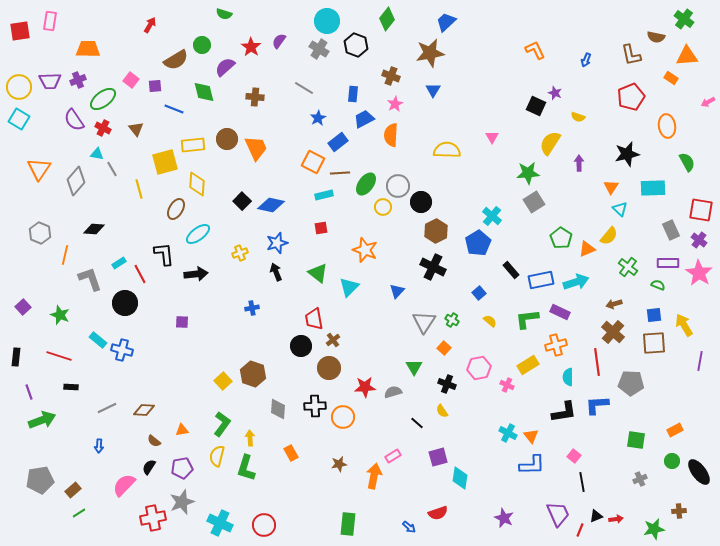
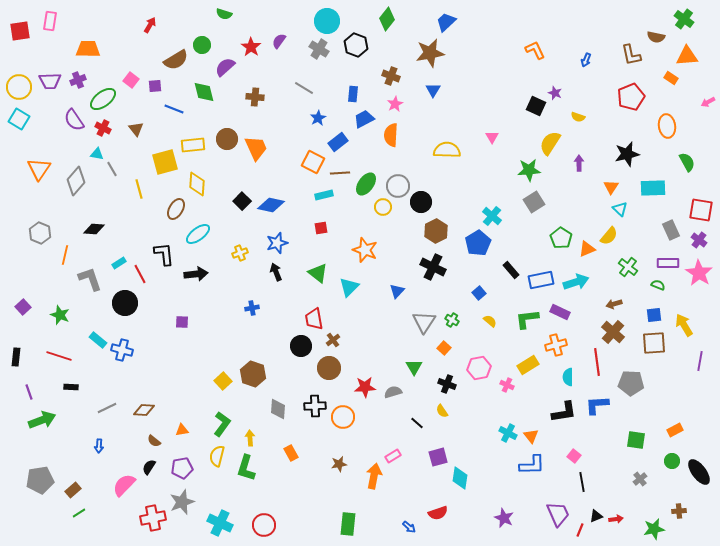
green star at (528, 173): moved 1 px right, 3 px up
gray cross at (640, 479): rotated 16 degrees counterclockwise
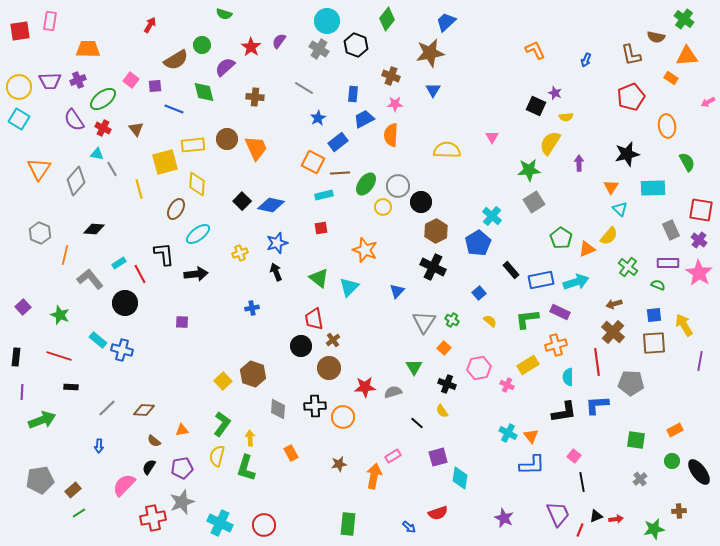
pink star at (395, 104): rotated 28 degrees clockwise
yellow semicircle at (578, 117): moved 12 px left; rotated 24 degrees counterclockwise
green triangle at (318, 273): moved 1 px right, 5 px down
gray L-shape at (90, 279): rotated 20 degrees counterclockwise
purple line at (29, 392): moved 7 px left; rotated 21 degrees clockwise
gray line at (107, 408): rotated 18 degrees counterclockwise
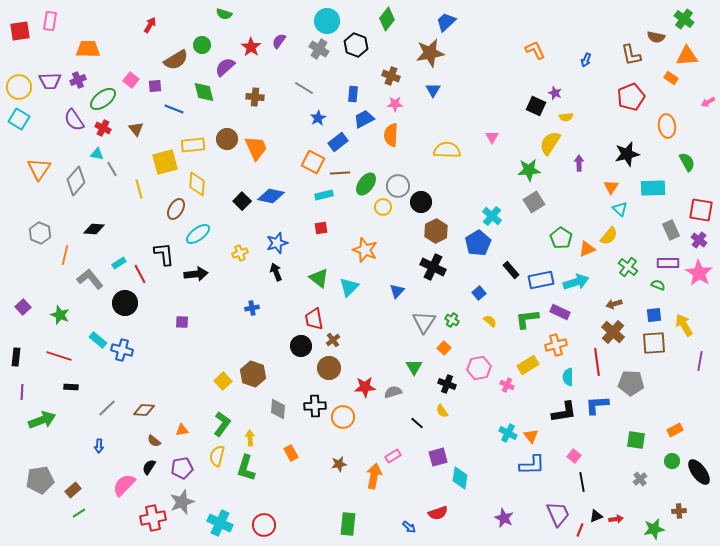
blue diamond at (271, 205): moved 9 px up
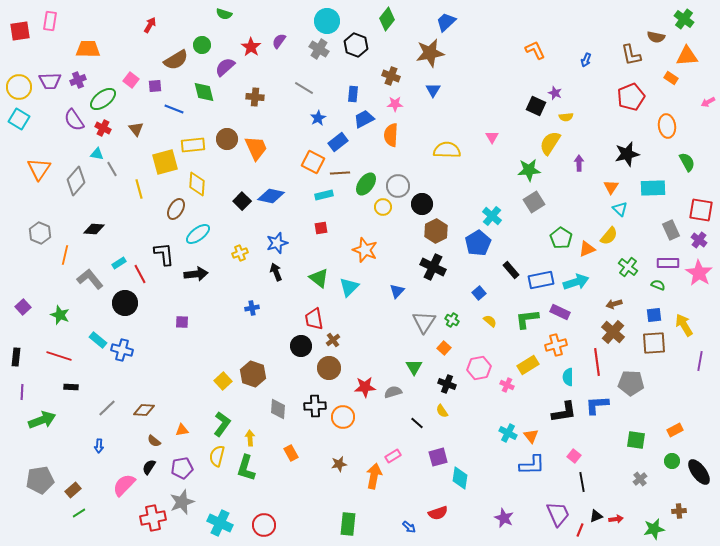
black circle at (421, 202): moved 1 px right, 2 px down
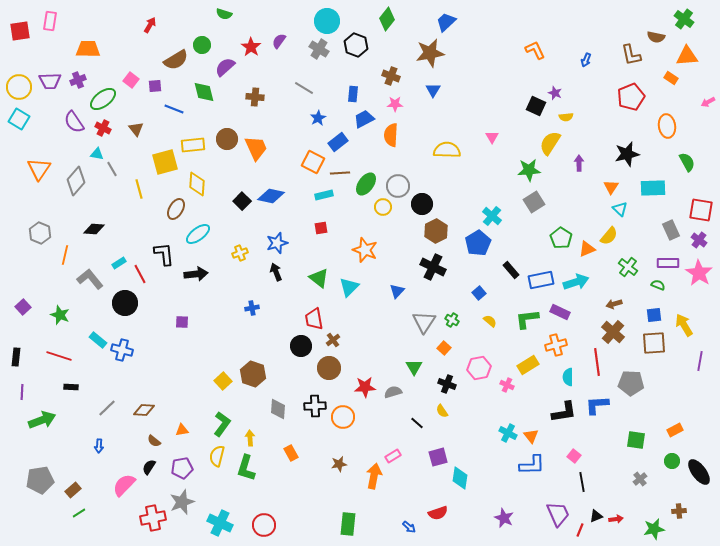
purple semicircle at (74, 120): moved 2 px down
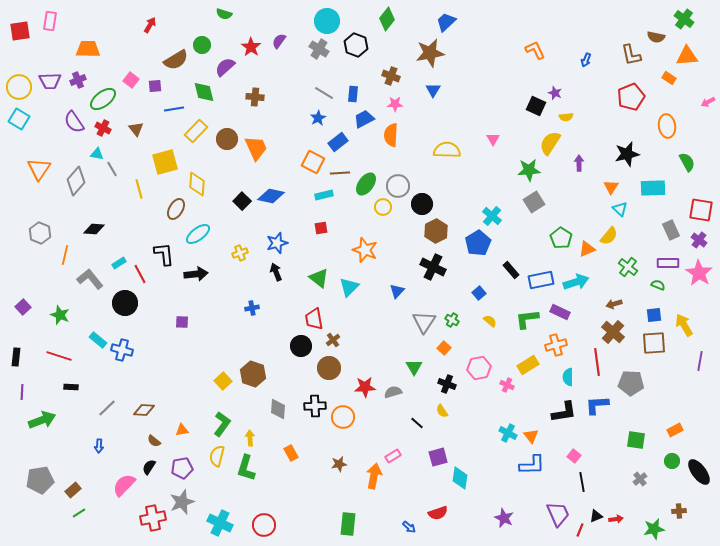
orange rectangle at (671, 78): moved 2 px left
gray line at (304, 88): moved 20 px right, 5 px down
blue line at (174, 109): rotated 30 degrees counterclockwise
pink triangle at (492, 137): moved 1 px right, 2 px down
yellow rectangle at (193, 145): moved 3 px right, 14 px up; rotated 40 degrees counterclockwise
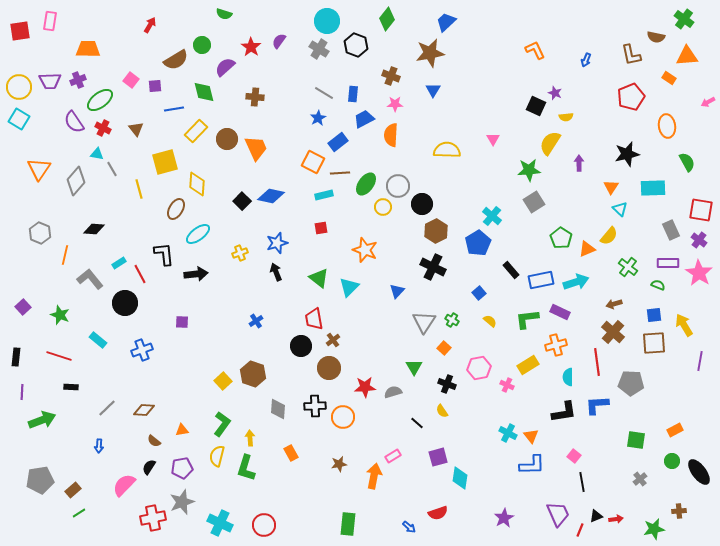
green ellipse at (103, 99): moved 3 px left, 1 px down
blue cross at (252, 308): moved 4 px right, 13 px down; rotated 24 degrees counterclockwise
blue cross at (122, 350): moved 20 px right; rotated 35 degrees counterclockwise
purple star at (504, 518): rotated 18 degrees clockwise
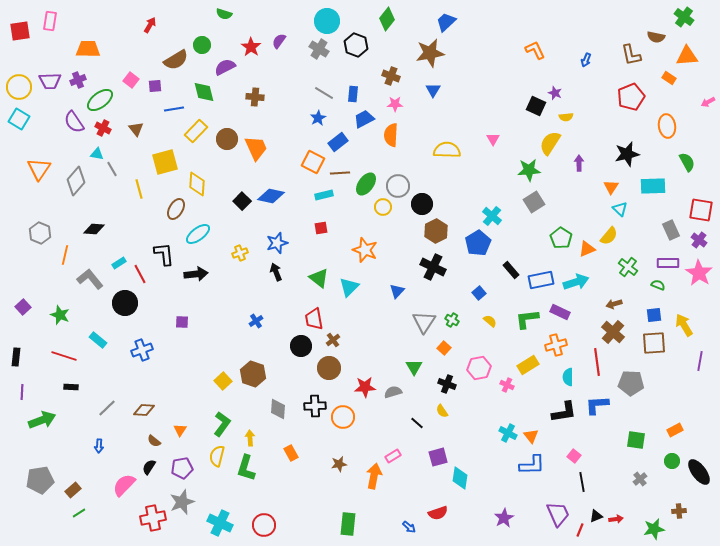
green cross at (684, 19): moved 2 px up
purple semicircle at (225, 67): rotated 15 degrees clockwise
cyan rectangle at (653, 188): moved 2 px up
red line at (59, 356): moved 5 px right
orange triangle at (182, 430): moved 2 px left; rotated 48 degrees counterclockwise
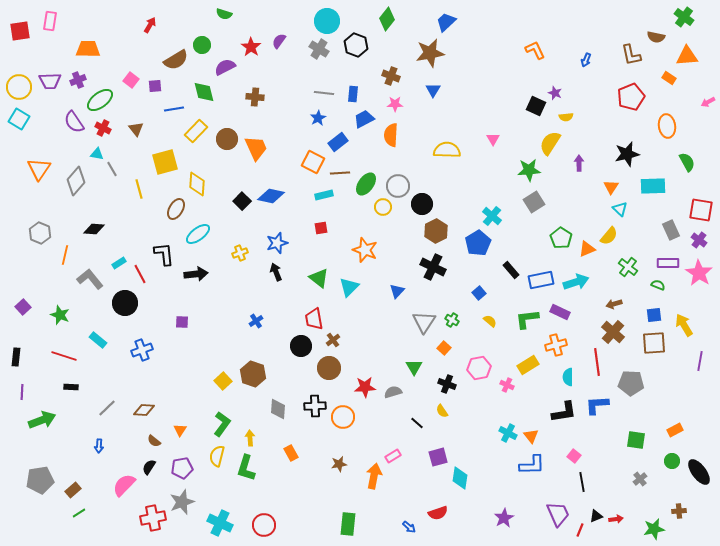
gray line at (324, 93): rotated 24 degrees counterclockwise
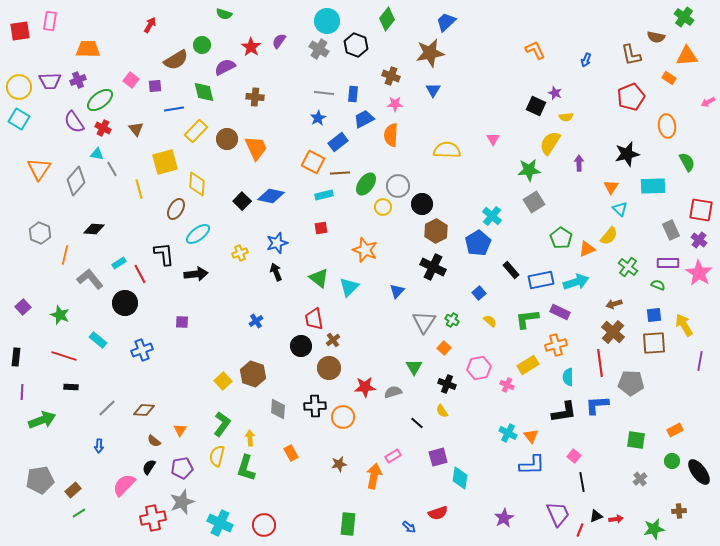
red line at (597, 362): moved 3 px right, 1 px down
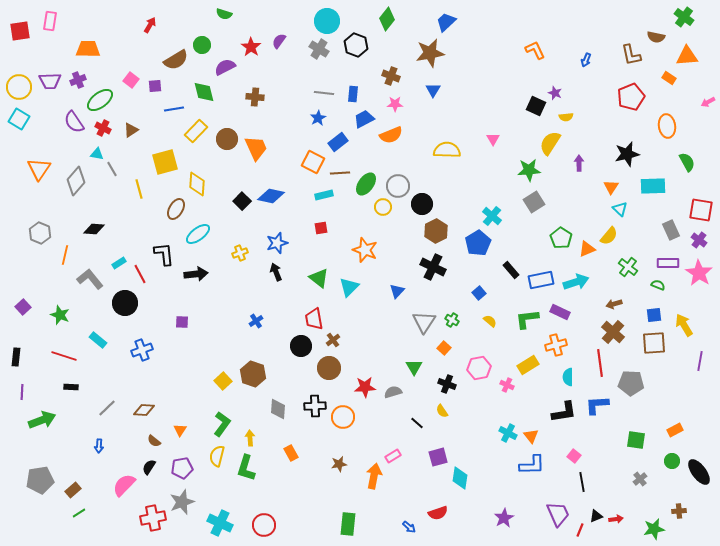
brown triangle at (136, 129): moved 5 px left, 1 px down; rotated 35 degrees clockwise
orange semicircle at (391, 135): rotated 115 degrees counterclockwise
